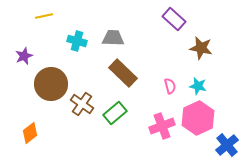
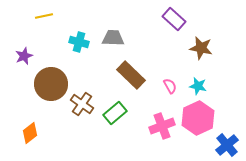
cyan cross: moved 2 px right, 1 px down
brown rectangle: moved 8 px right, 2 px down
pink semicircle: rotated 14 degrees counterclockwise
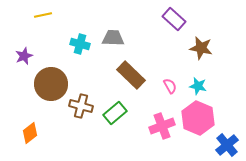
yellow line: moved 1 px left, 1 px up
cyan cross: moved 1 px right, 2 px down
brown cross: moved 1 px left, 2 px down; rotated 20 degrees counterclockwise
pink hexagon: rotated 12 degrees counterclockwise
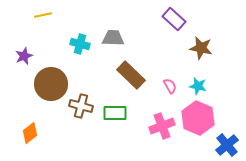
green rectangle: rotated 40 degrees clockwise
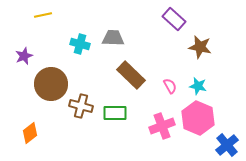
brown star: moved 1 px left, 1 px up
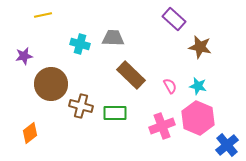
purple star: rotated 12 degrees clockwise
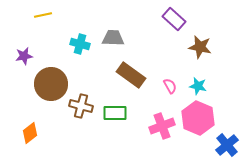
brown rectangle: rotated 8 degrees counterclockwise
